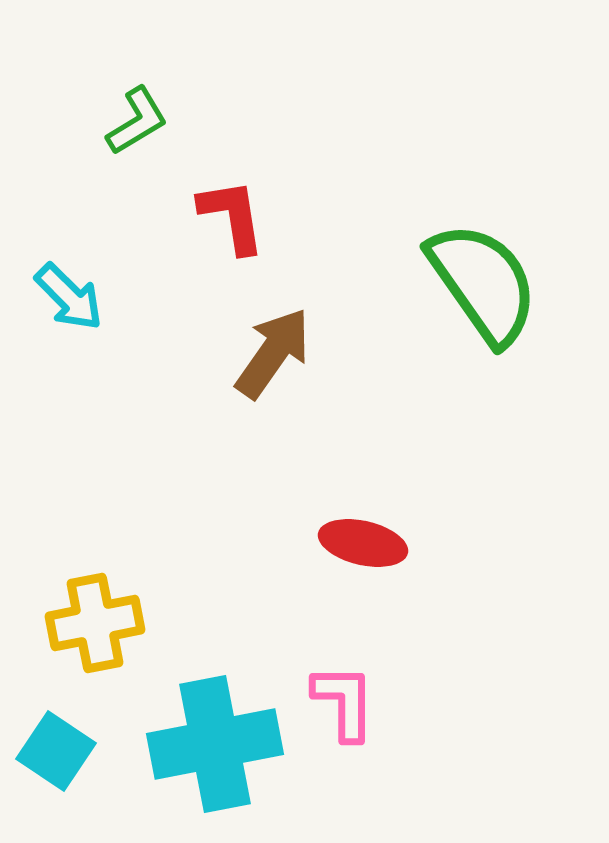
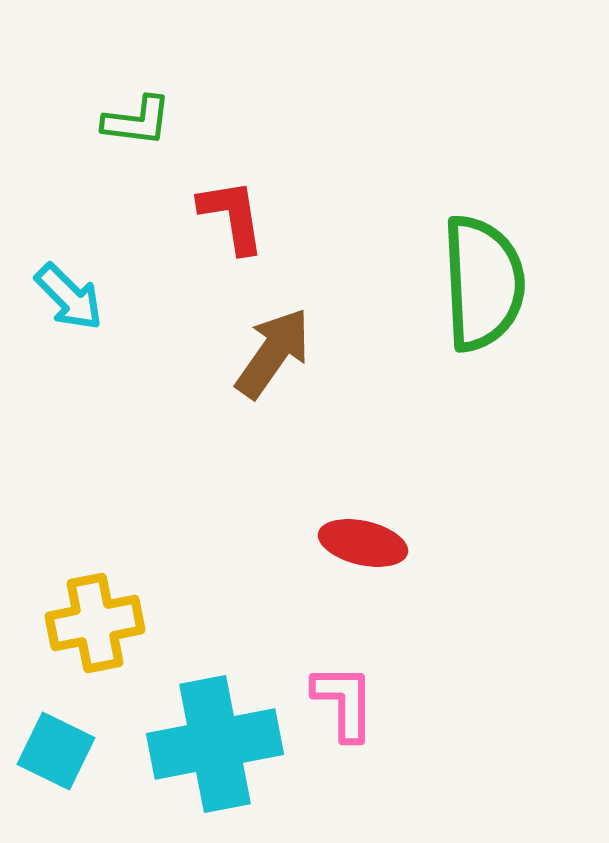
green L-shape: rotated 38 degrees clockwise
green semicircle: rotated 32 degrees clockwise
cyan square: rotated 8 degrees counterclockwise
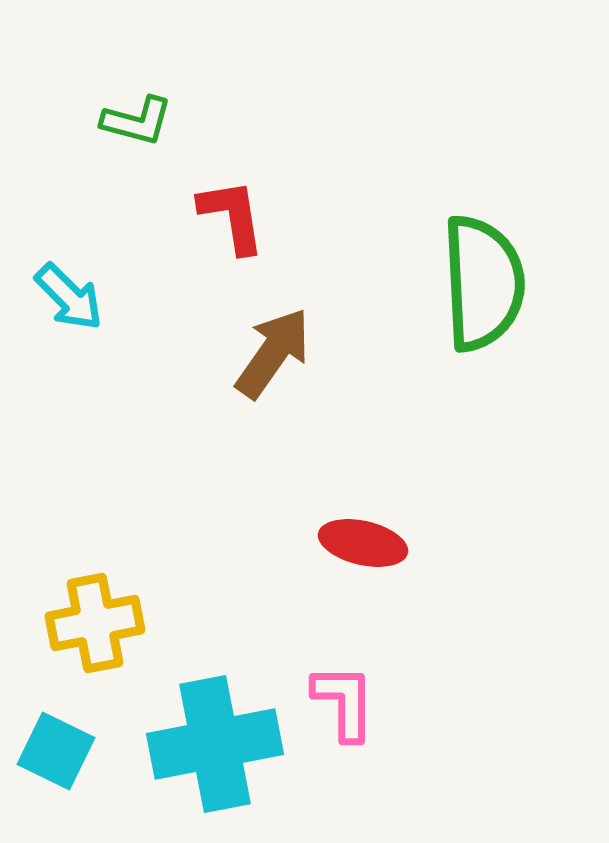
green L-shape: rotated 8 degrees clockwise
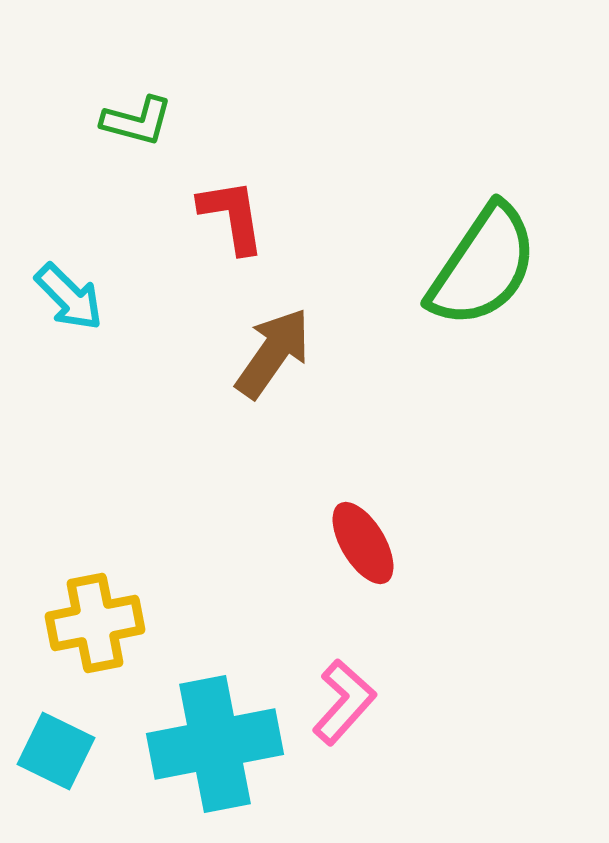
green semicircle: moved 17 px up; rotated 37 degrees clockwise
red ellipse: rotated 46 degrees clockwise
pink L-shape: rotated 42 degrees clockwise
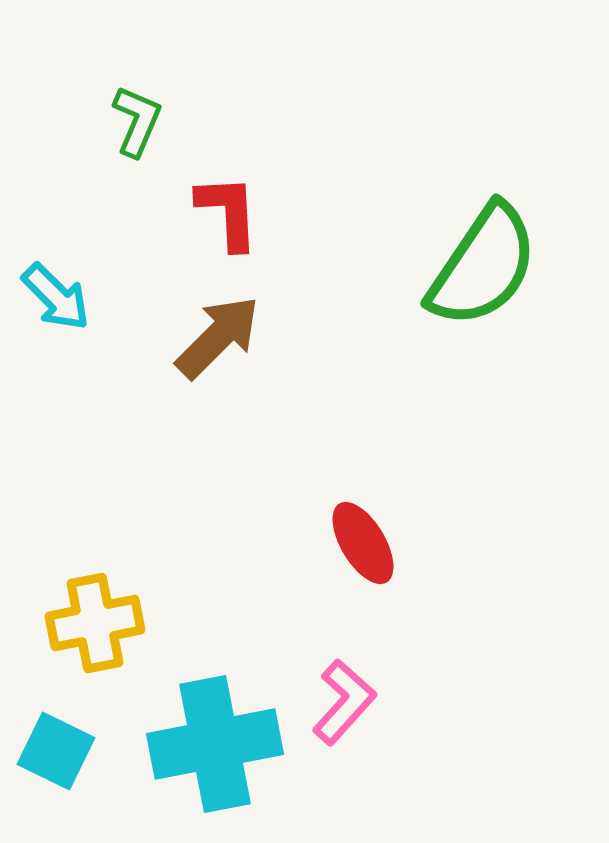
green L-shape: rotated 82 degrees counterclockwise
red L-shape: moved 4 px left, 4 px up; rotated 6 degrees clockwise
cyan arrow: moved 13 px left
brown arrow: moved 55 px left, 16 px up; rotated 10 degrees clockwise
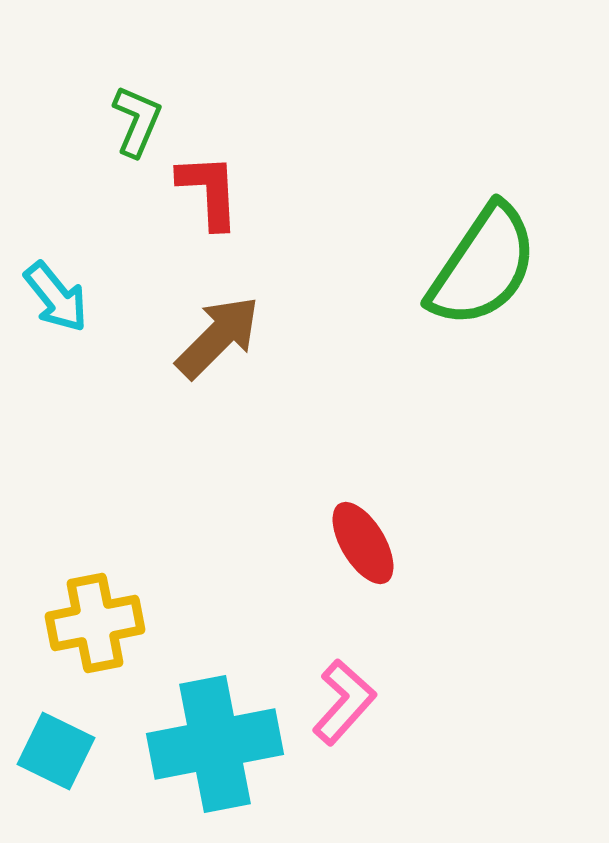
red L-shape: moved 19 px left, 21 px up
cyan arrow: rotated 6 degrees clockwise
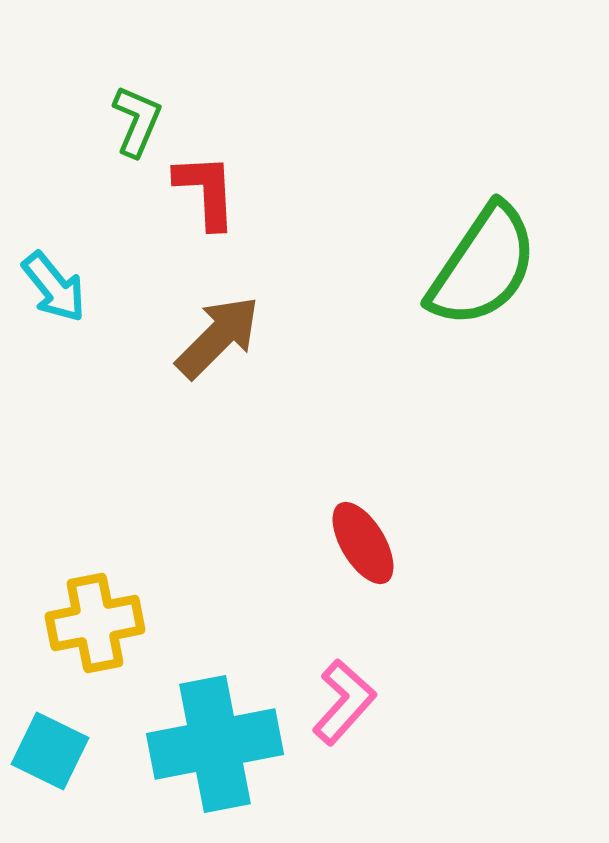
red L-shape: moved 3 px left
cyan arrow: moved 2 px left, 10 px up
cyan square: moved 6 px left
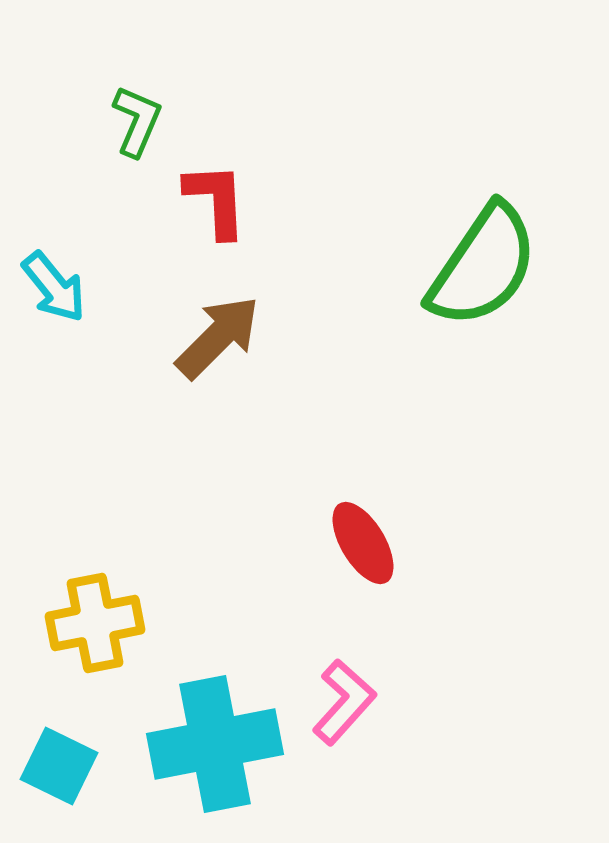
red L-shape: moved 10 px right, 9 px down
cyan square: moved 9 px right, 15 px down
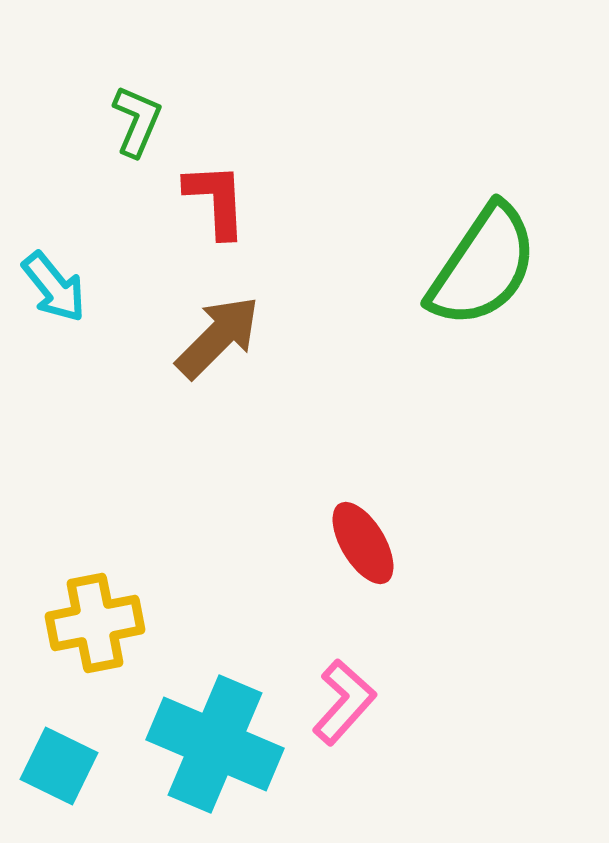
cyan cross: rotated 34 degrees clockwise
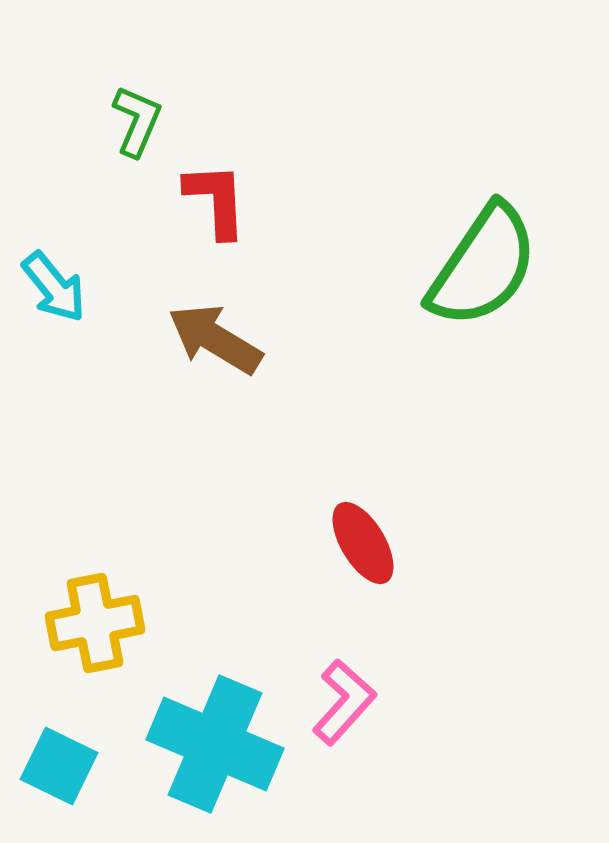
brown arrow: moved 3 px left, 2 px down; rotated 104 degrees counterclockwise
